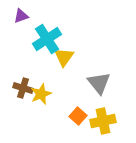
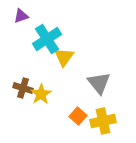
yellow star: rotated 10 degrees counterclockwise
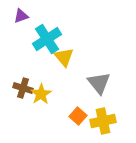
yellow triangle: rotated 15 degrees counterclockwise
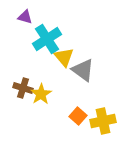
purple triangle: moved 4 px right, 1 px down; rotated 35 degrees clockwise
gray triangle: moved 16 px left, 13 px up; rotated 15 degrees counterclockwise
